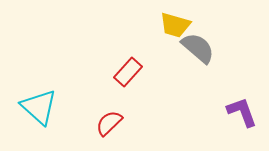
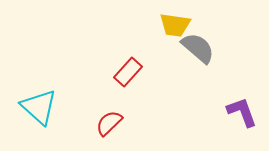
yellow trapezoid: rotated 8 degrees counterclockwise
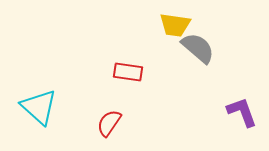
red rectangle: rotated 56 degrees clockwise
red semicircle: rotated 12 degrees counterclockwise
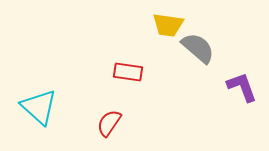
yellow trapezoid: moved 7 px left
purple L-shape: moved 25 px up
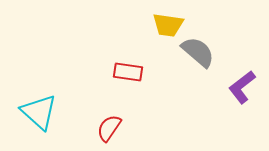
gray semicircle: moved 4 px down
purple L-shape: rotated 108 degrees counterclockwise
cyan triangle: moved 5 px down
red semicircle: moved 5 px down
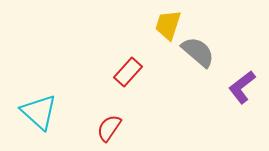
yellow trapezoid: rotated 100 degrees clockwise
red rectangle: rotated 56 degrees counterclockwise
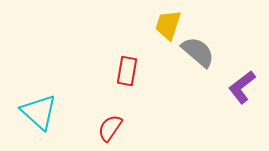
red rectangle: moved 1 px left, 1 px up; rotated 32 degrees counterclockwise
red semicircle: moved 1 px right
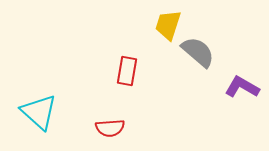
purple L-shape: rotated 68 degrees clockwise
red semicircle: rotated 128 degrees counterclockwise
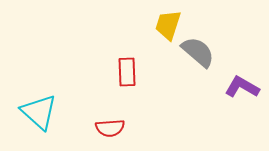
red rectangle: moved 1 px down; rotated 12 degrees counterclockwise
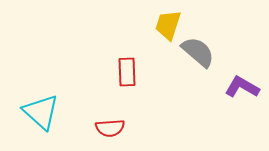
cyan triangle: moved 2 px right
